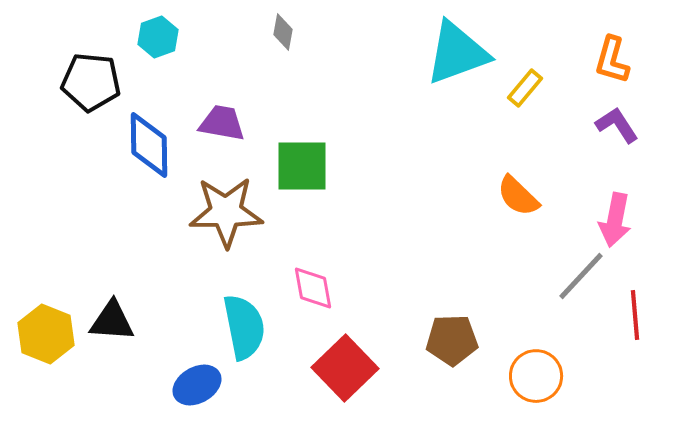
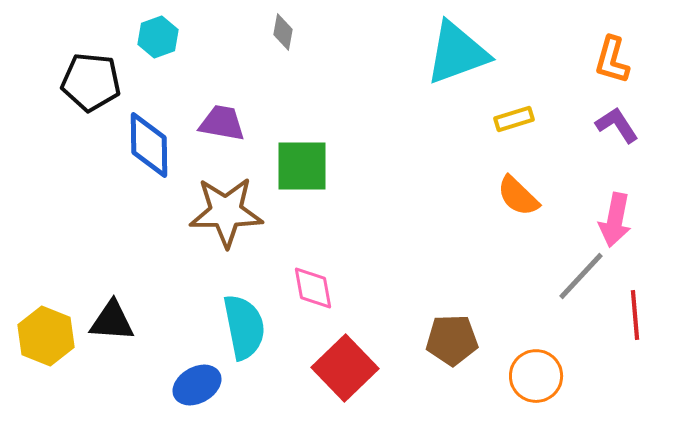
yellow rectangle: moved 11 px left, 31 px down; rotated 33 degrees clockwise
yellow hexagon: moved 2 px down
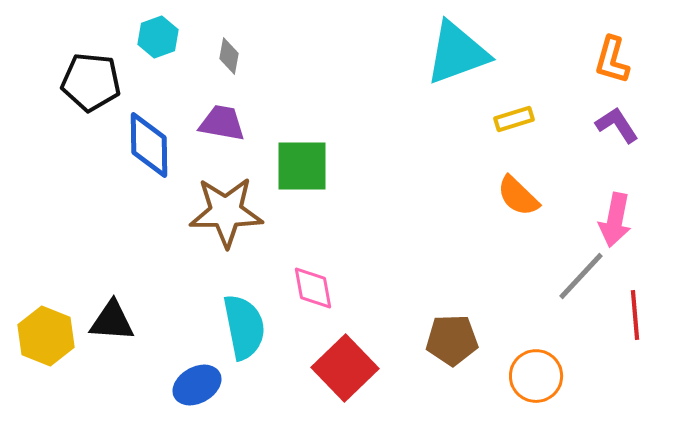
gray diamond: moved 54 px left, 24 px down
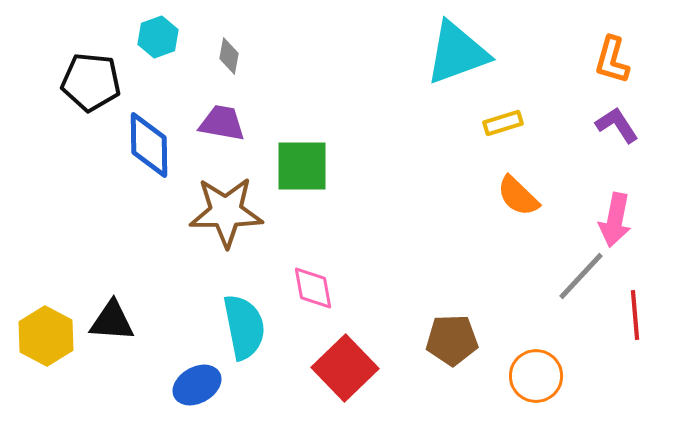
yellow rectangle: moved 11 px left, 4 px down
yellow hexagon: rotated 6 degrees clockwise
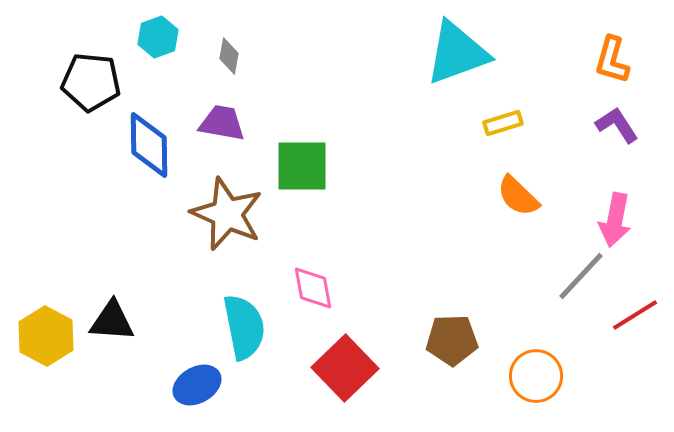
brown star: moved 1 px right, 2 px down; rotated 24 degrees clockwise
red line: rotated 63 degrees clockwise
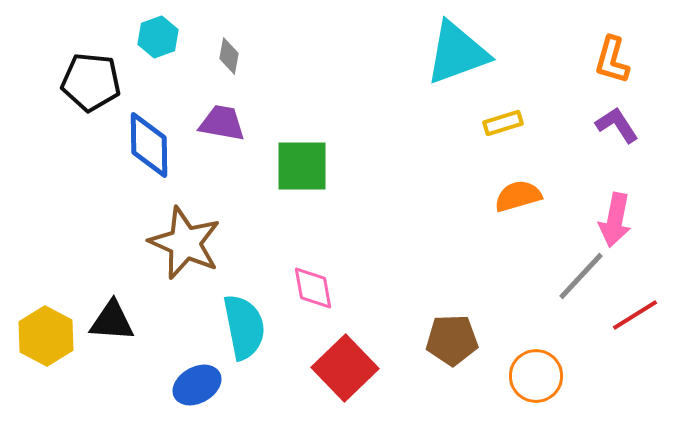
orange semicircle: rotated 120 degrees clockwise
brown star: moved 42 px left, 29 px down
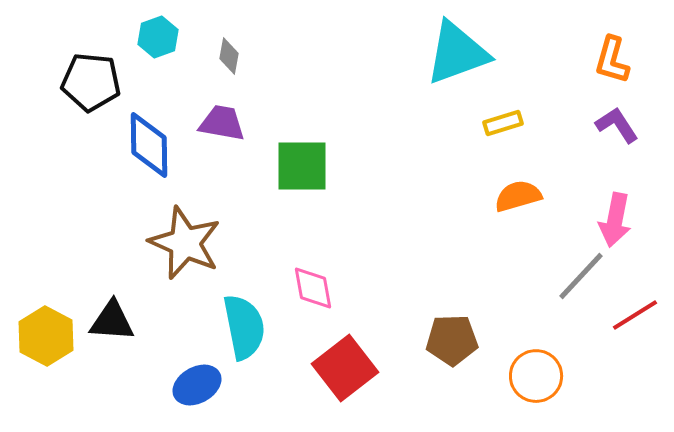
red square: rotated 6 degrees clockwise
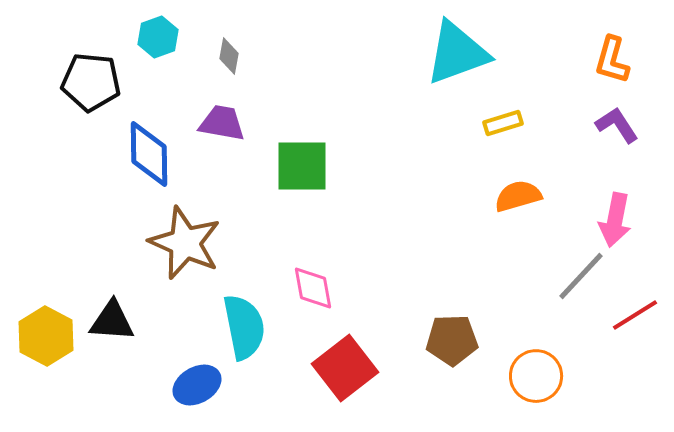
blue diamond: moved 9 px down
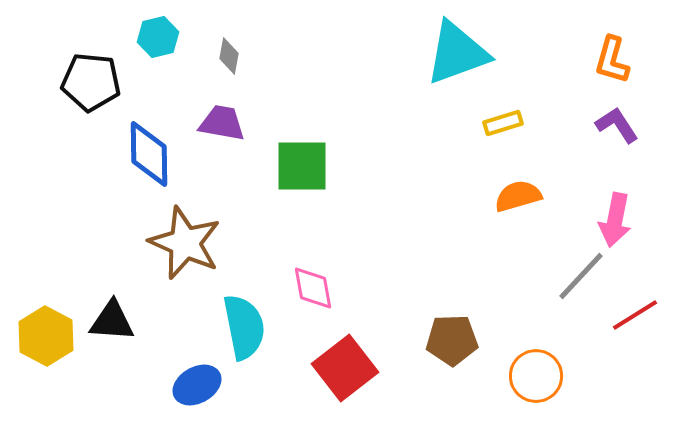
cyan hexagon: rotated 6 degrees clockwise
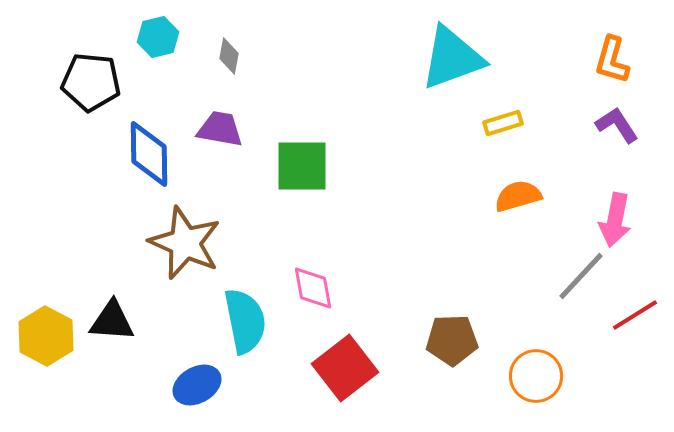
cyan triangle: moved 5 px left, 5 px down
purple trapezoid: moved 2 px left, 6 px down
cyan semicircle: moved 1 px right, 6 px up
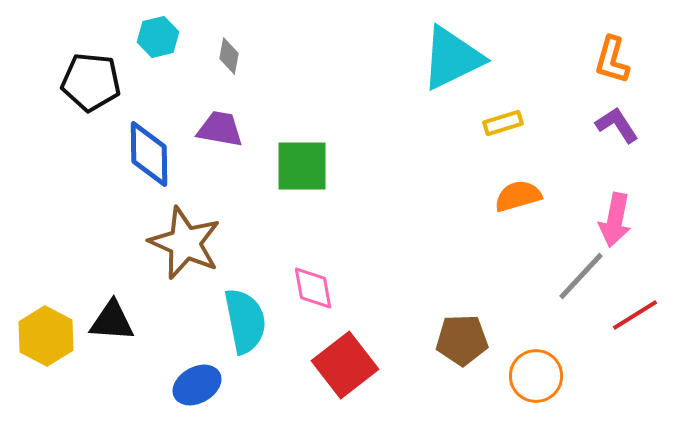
cyan triangle: rotated 6 degrees counterclockwise
brown pentagon: moved 10 px right
red square: moved 3 px up
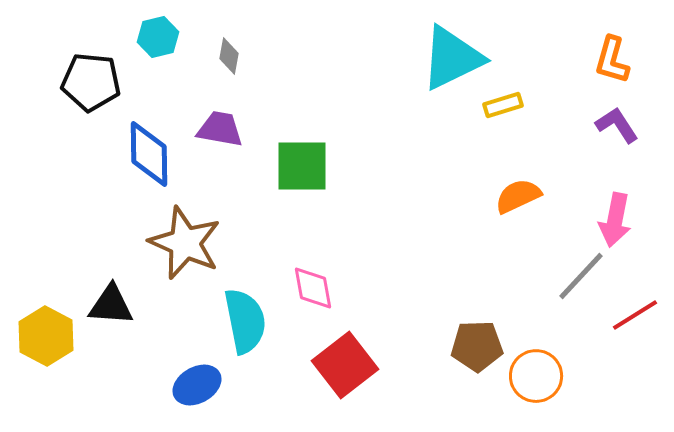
yellow rectangle: moved 18 px up
orange semicircle: rotated 9 degrees counterclockwise
black triangle: moved 1 px left, 16 px up
brown pentagon: moved 15 px right, 6 px down
